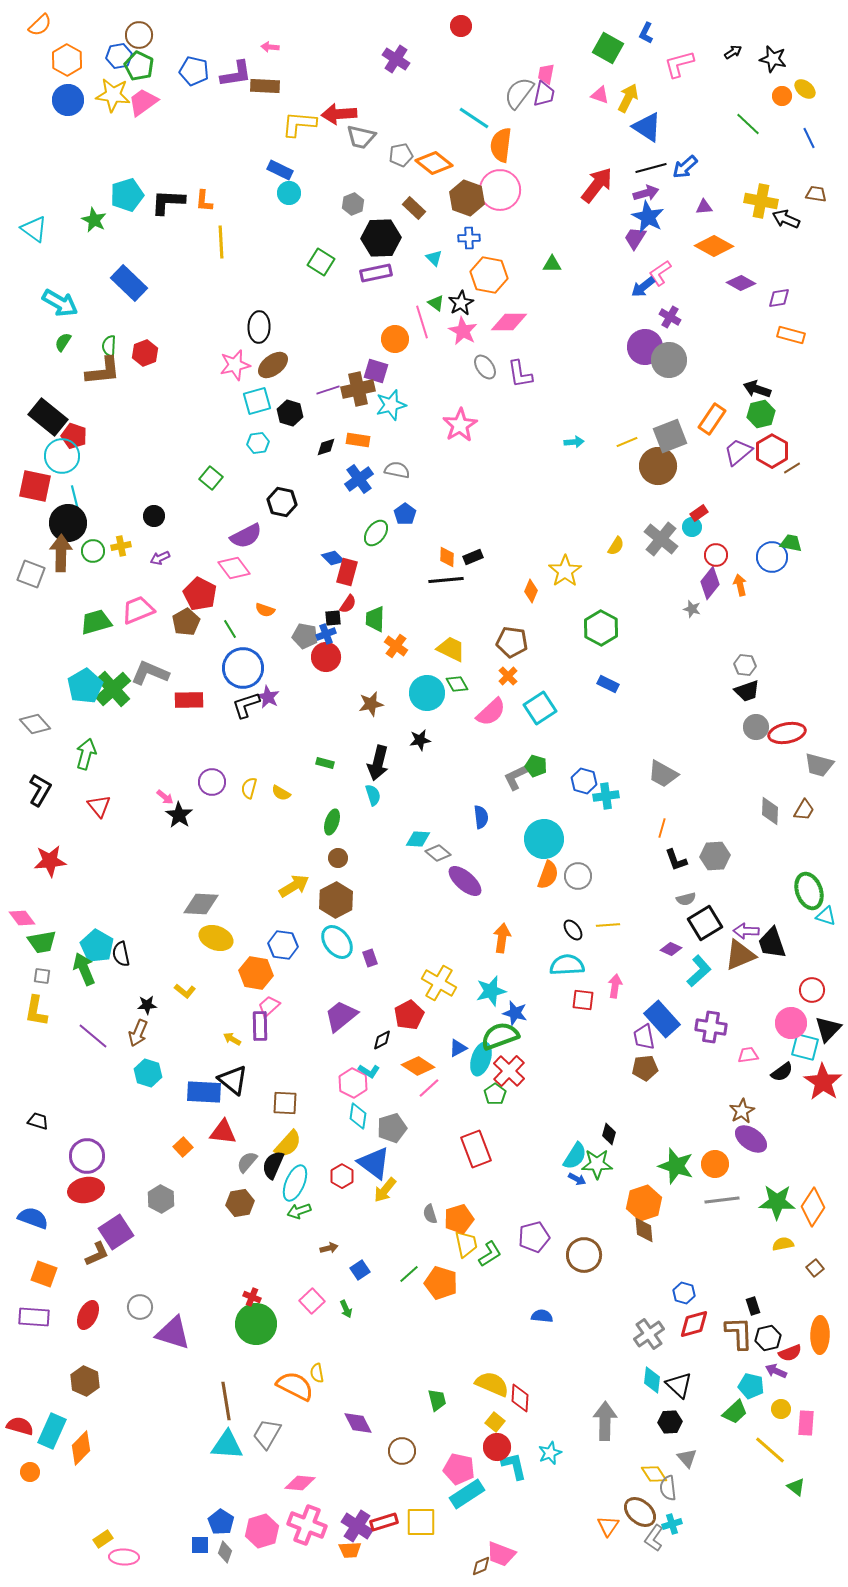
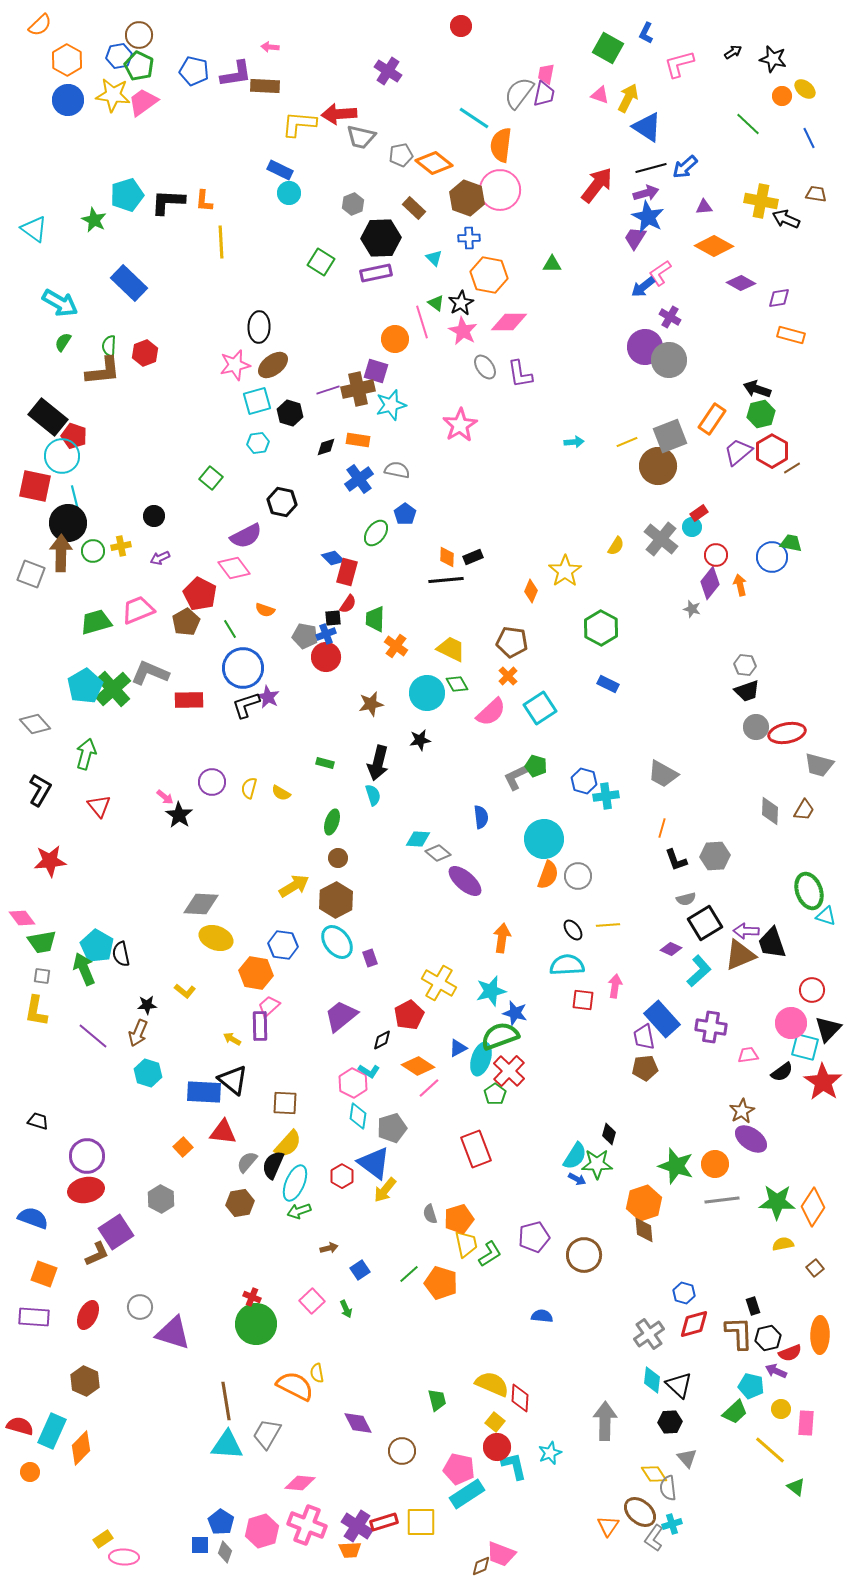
purple cross at (396, 59): moved 8 px left, 12 px down
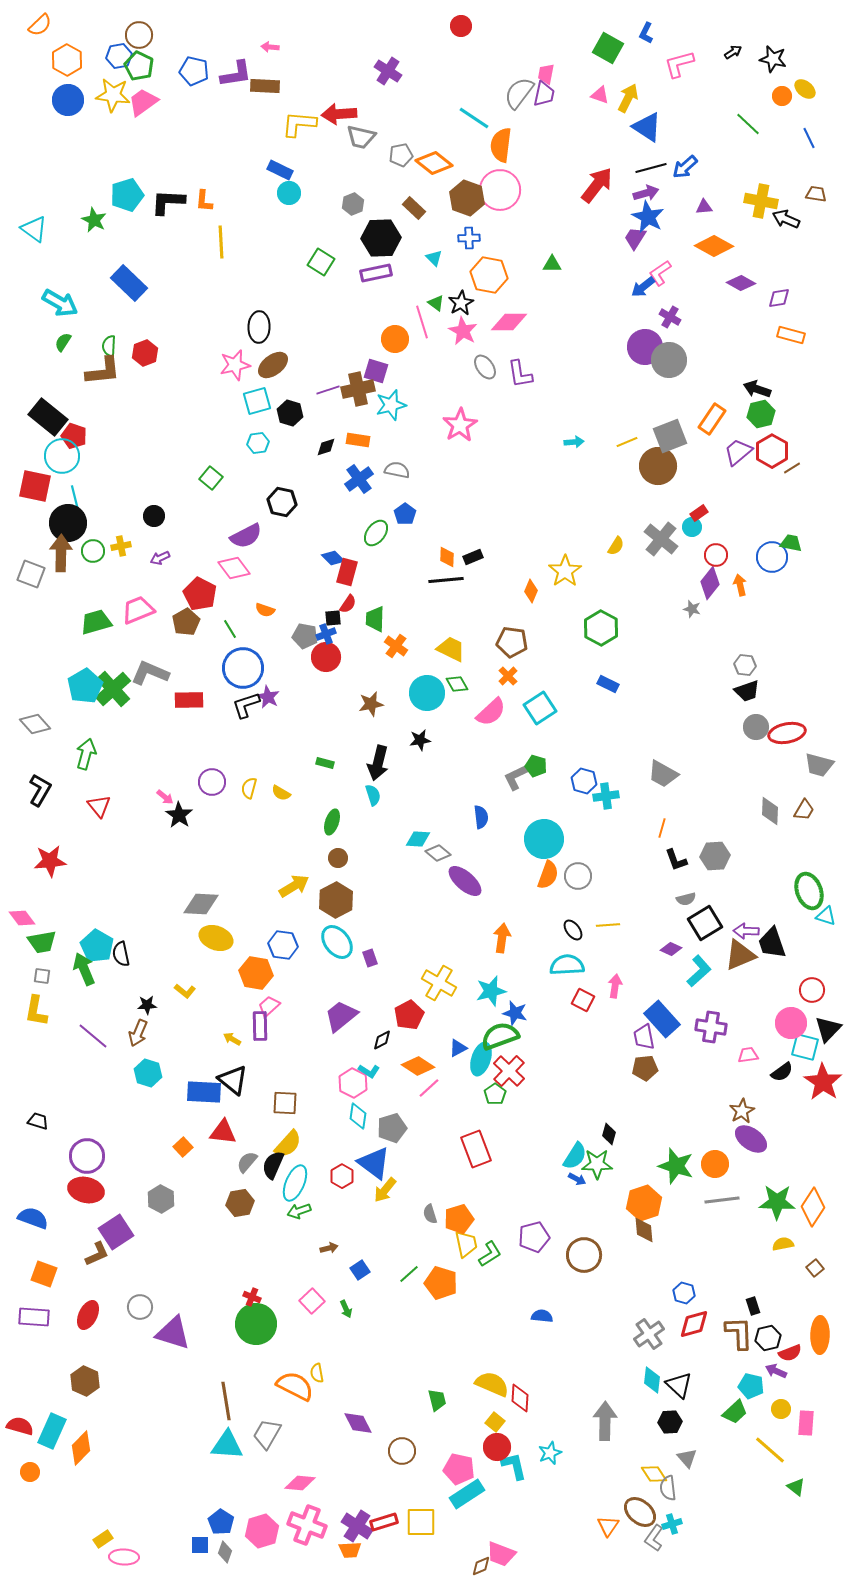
red square at (583, 1000): rotated 20 degrees clockwise
red ellipse at (86, 1190): rotated 24 degrees clockwise
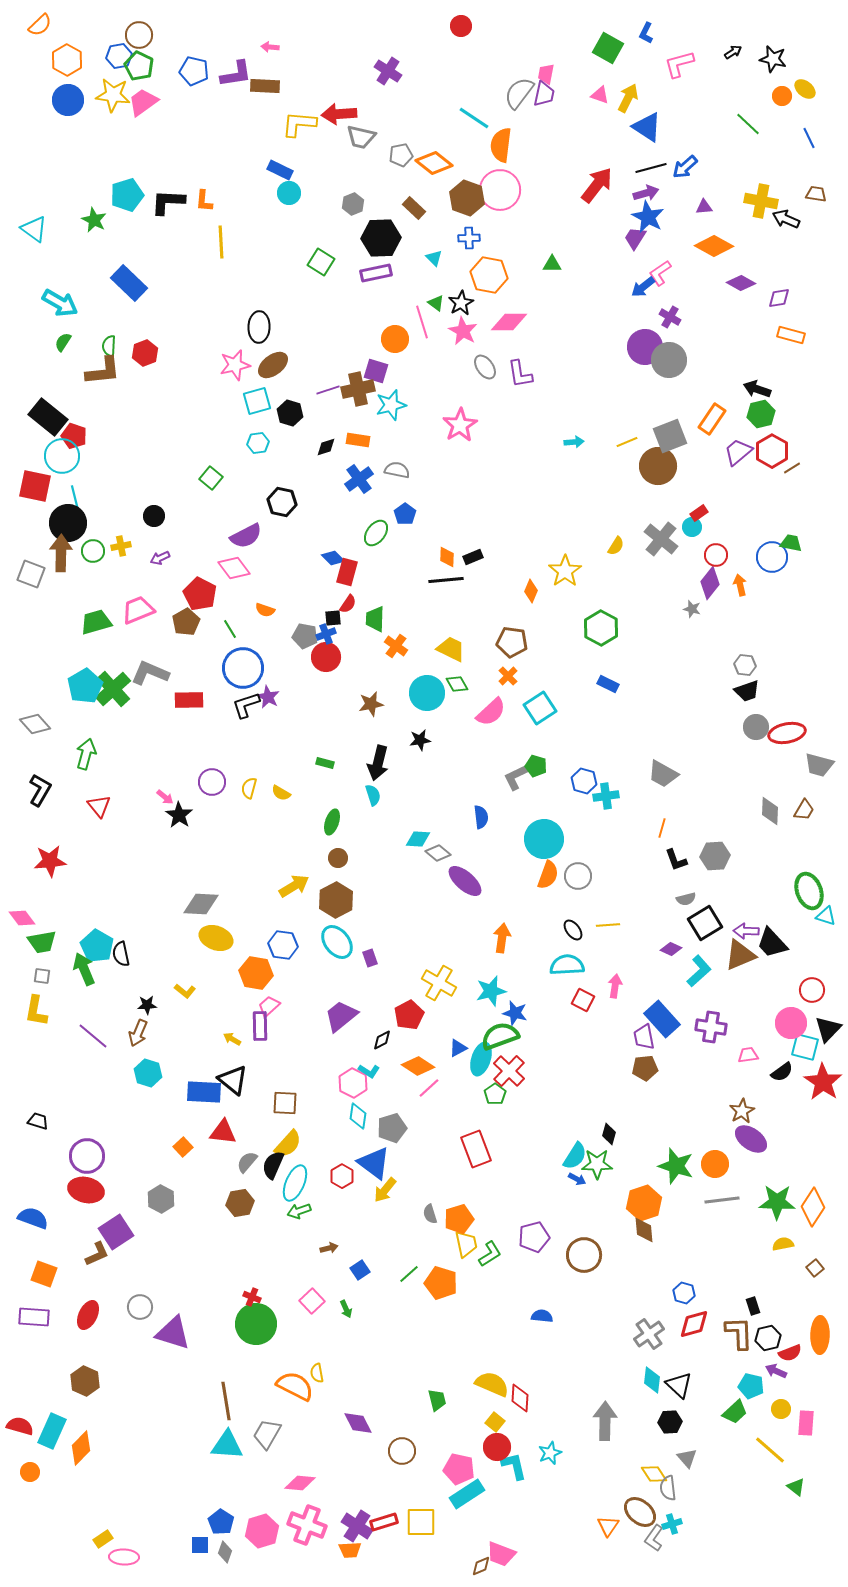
black trapezoid at (772, 943): rotated 24 degrees counterclockwise
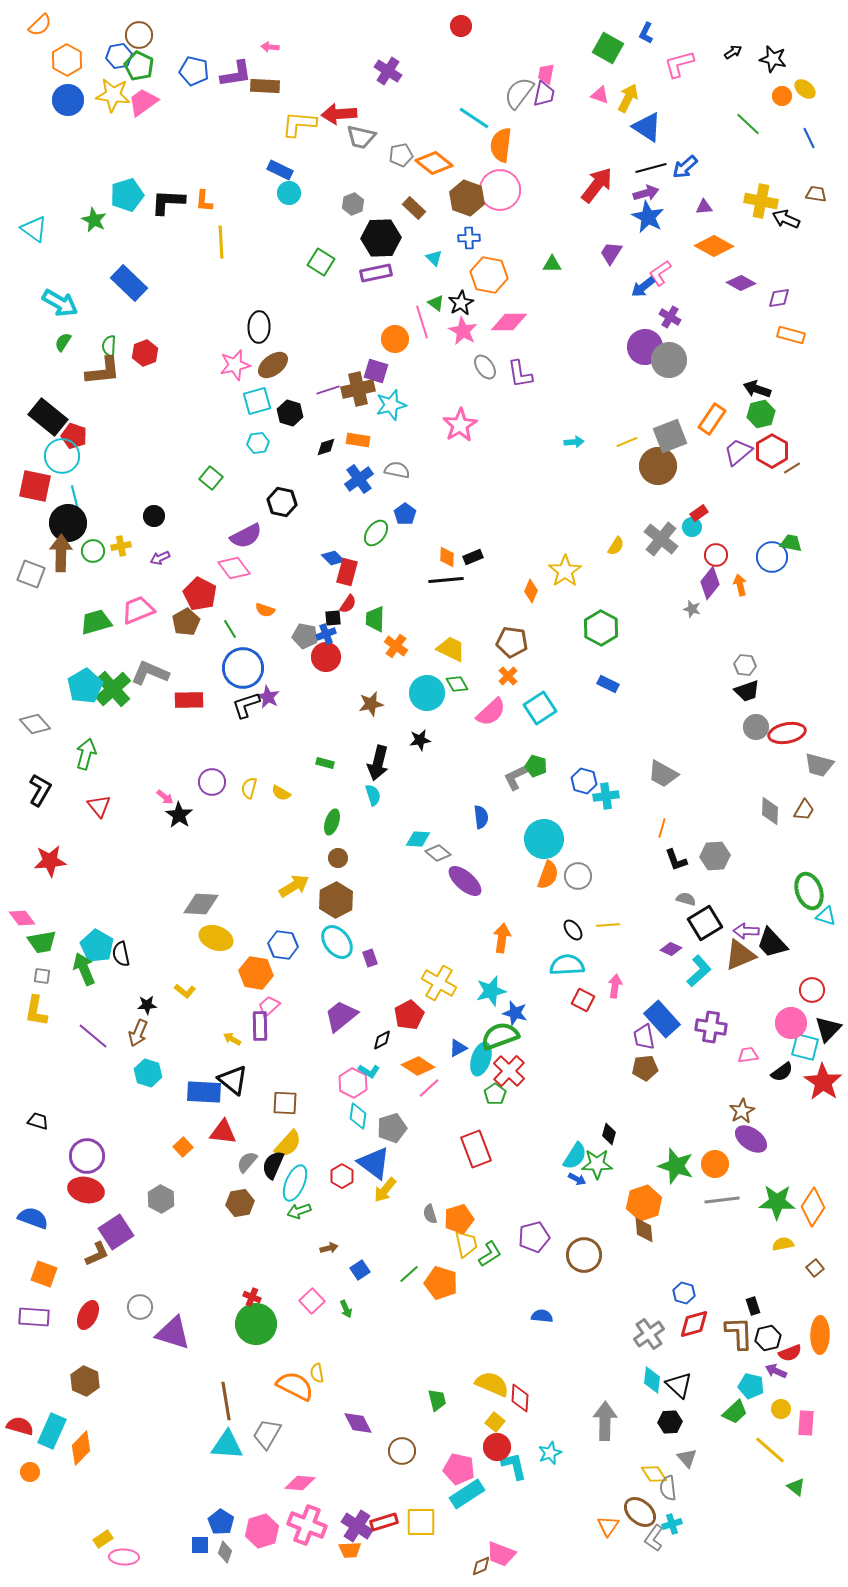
purple trapezoid at (635, 238): moved 24 px left, 15 px down
gray semicircle at (686, 899): rotated 150 degrees counterclockwise
